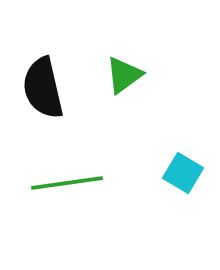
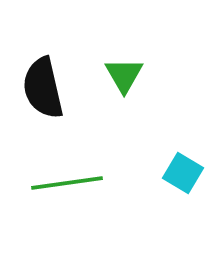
green triangle: rotated 24 degrees counterclockwise
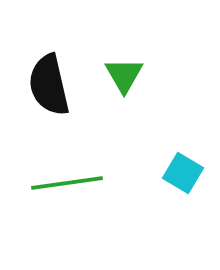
black semicircle: moved 6 px right, 3 px up
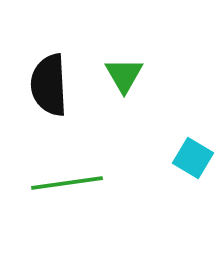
black semicircle: rotated 10 degrees clockwise
cyan square: moved 10 px right, 15 px up
